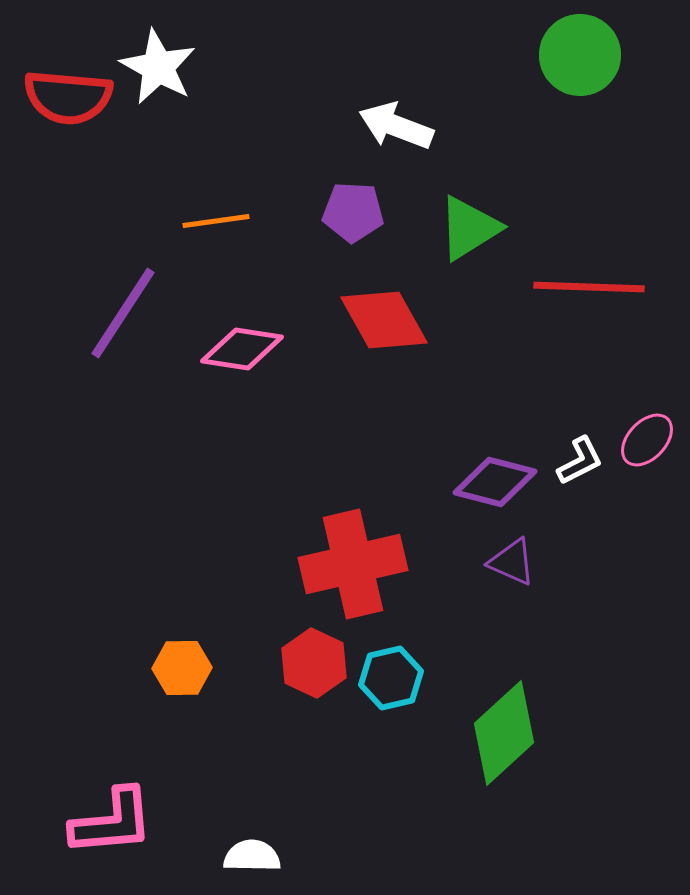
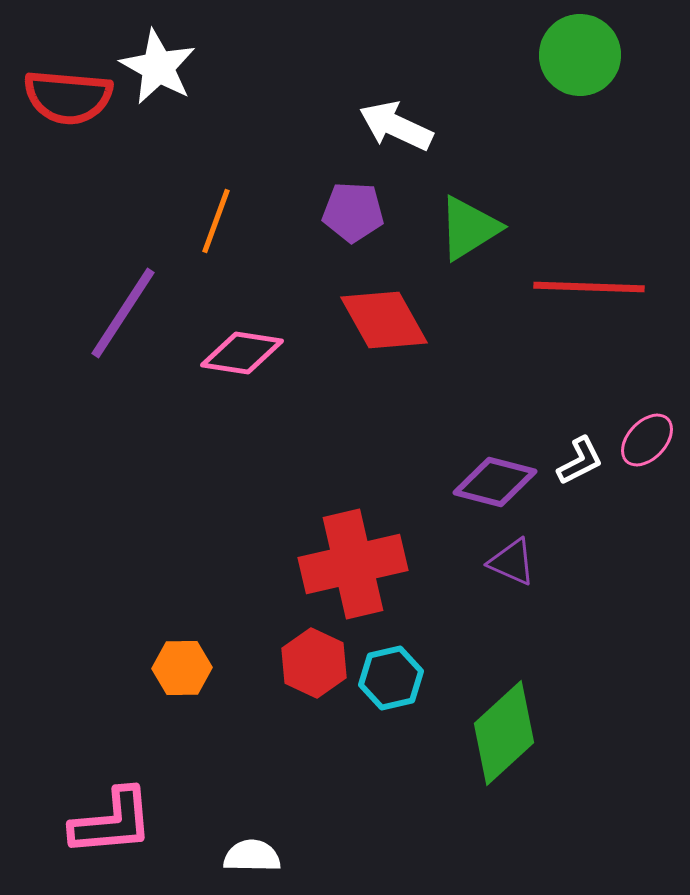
white arrow: rotated 4 degrees clockwise
orange line: rotated 62 degrees counterclockwise
pink diamond: moved 4 px down
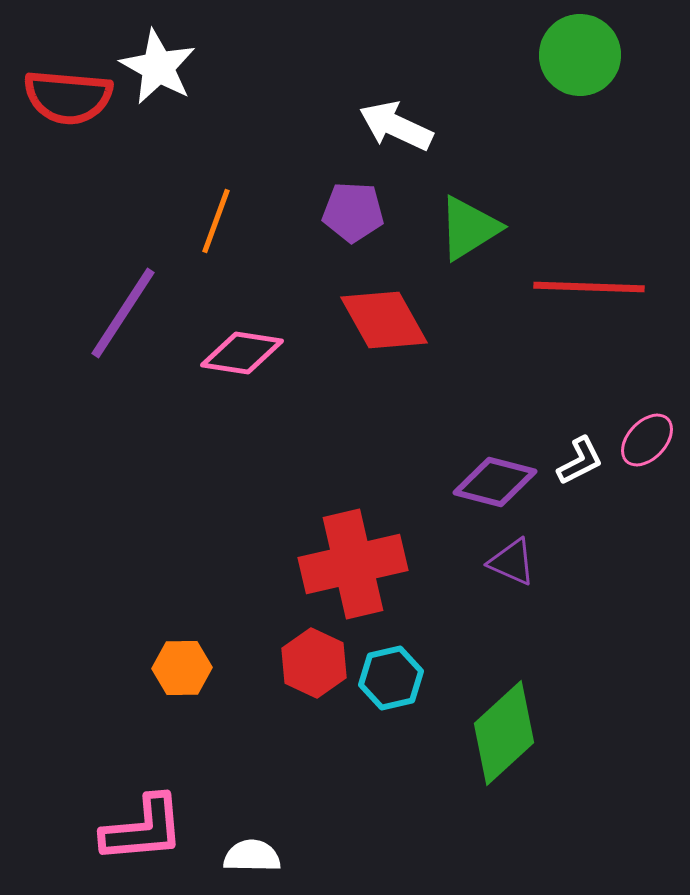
pink L-shape: moved 31 px right, 7 px down
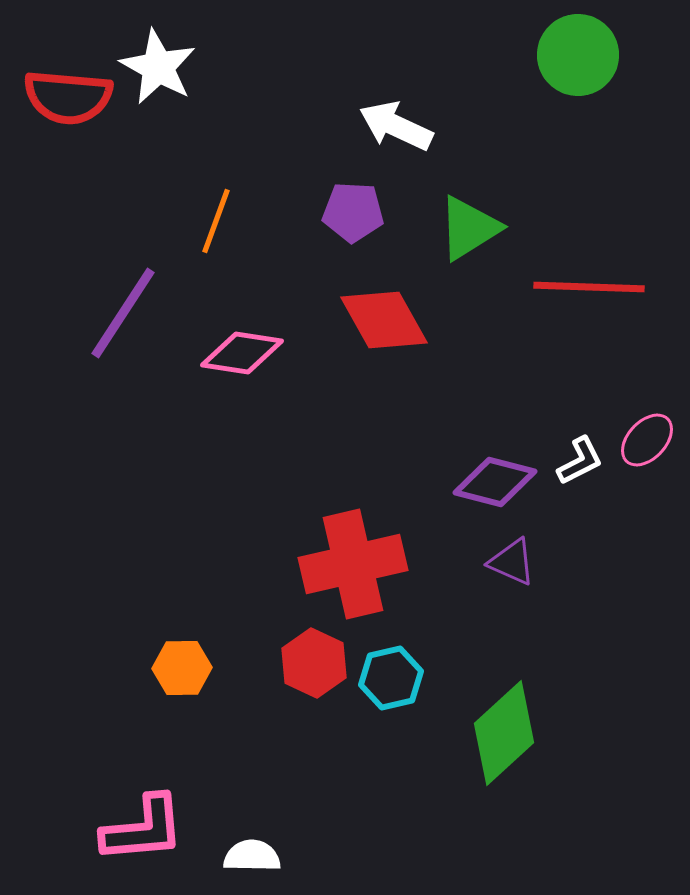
green circle: moved 2 px left
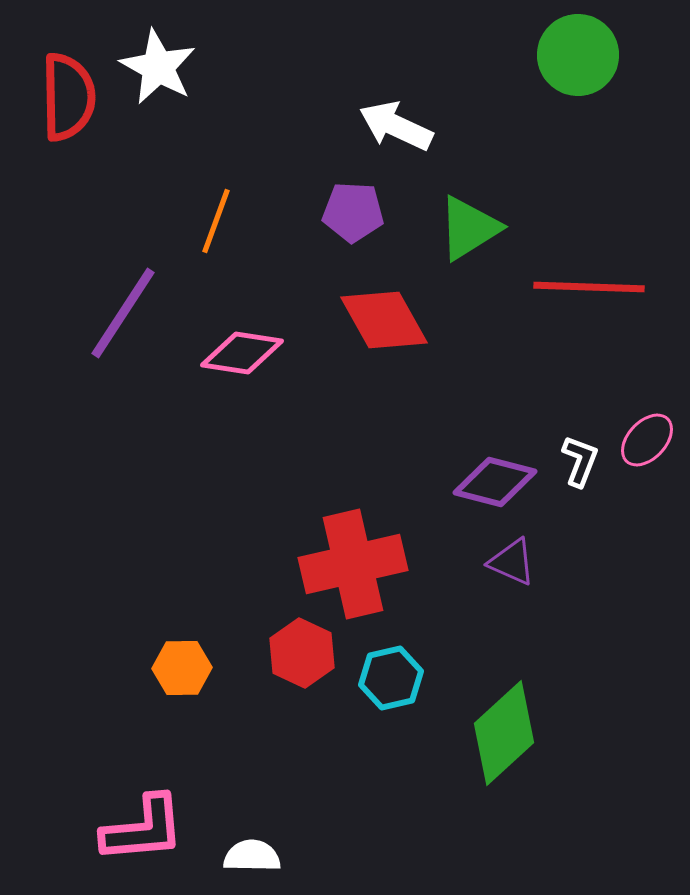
red semicircle: rotated 96 degrees counterclockwise
white L-shape: rotated 42 degrees counterclockwise
red hexagon: moved 12 px left, 10 px up
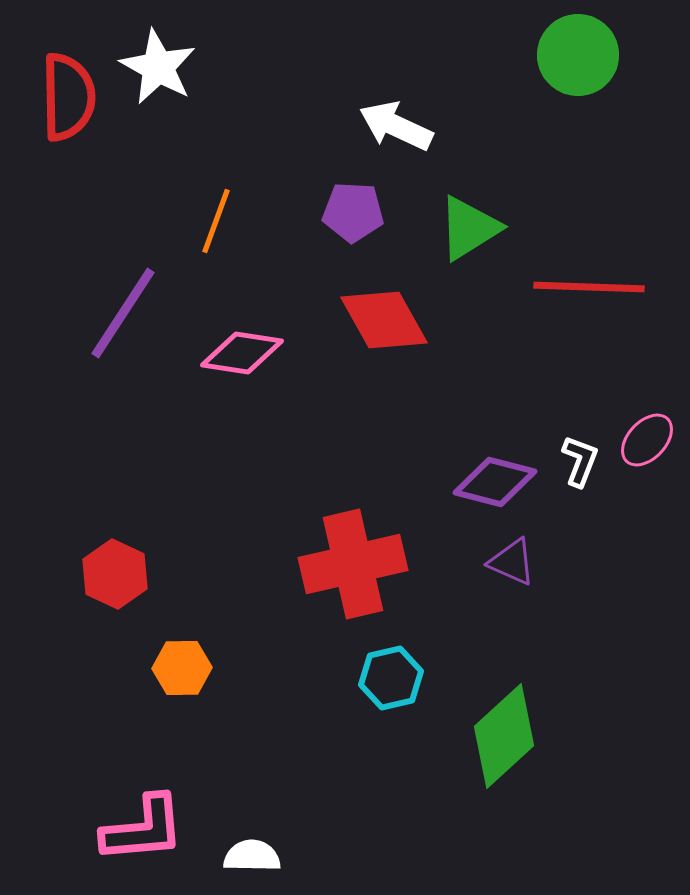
red hexagon: moved 187 px left, 79 px up
green diamond: moved 3 px down
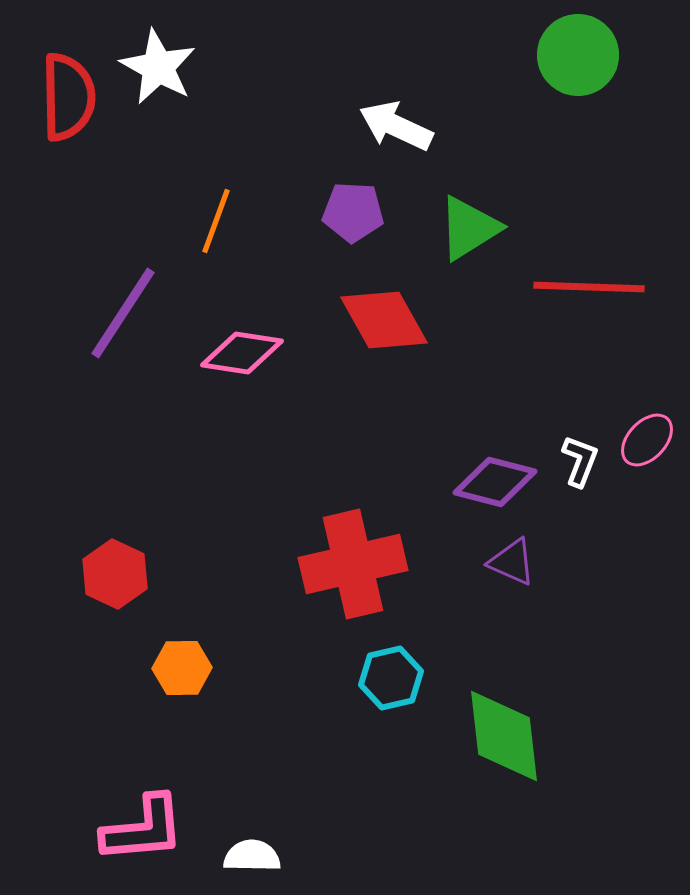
green diamond: rotated 54 degrees counterclockwise
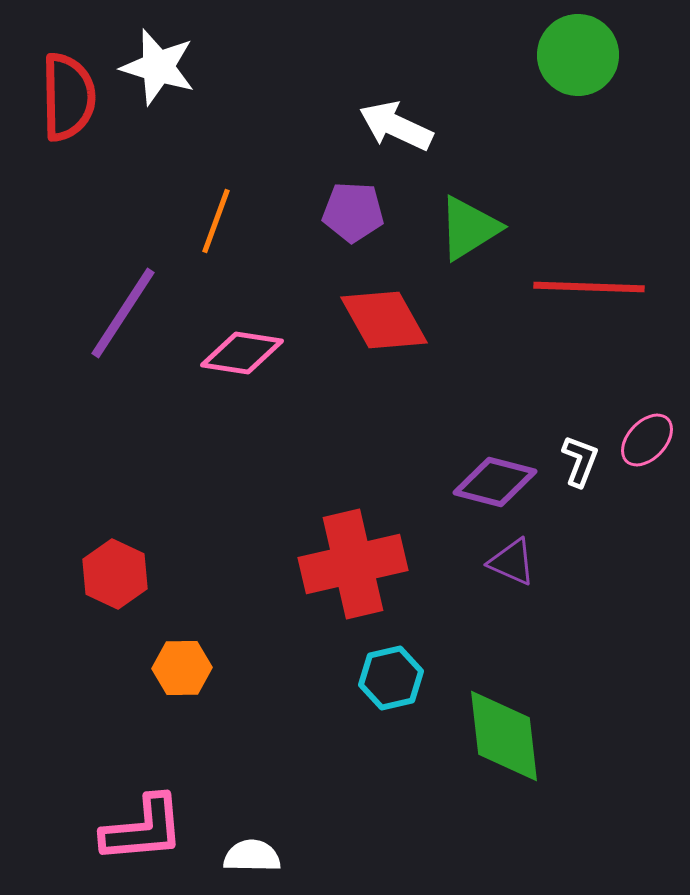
white star: rotated 12 degrees counterclockwise
